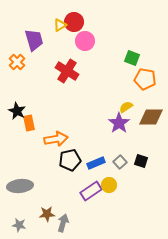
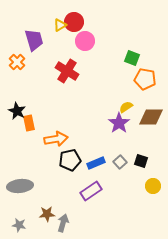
yellow circle: moved 44 px right, 1 px down
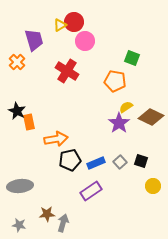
orange pentagon: moved 30 px left, 2 px down
brown diamond: rotated 25 degrees clockwise
orange rectangle: moved 1 px up
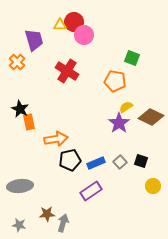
yellow triangle: rotated 32 degrees clockwise
pink circle: moved 1 px left, 6 px up
black star: moved 3 px right, 2 px up
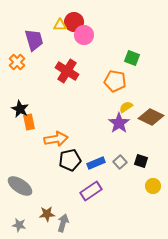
gray ellipse: rotated 40 degrees clockwise
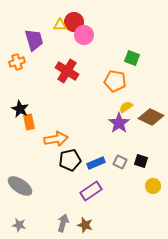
orange cross: rotated 28 degrees clockwise
gray square: rotated 24 degrees counterclockwise
brown star: moved 38 px right, 11 px down; rotated 21 degrees clockwise
